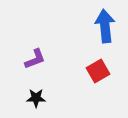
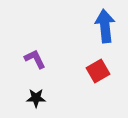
purple L-shape: rotated 95 degrees counterclockwise
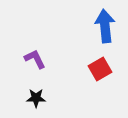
red square: moved 2 px right, 2 px up
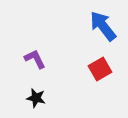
blue arrow: moved 2 px left; rotated 32 degrees counterclockwise
black star: rotated 12 degrees clockwise
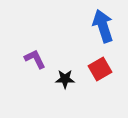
blue arrow: rotated 20 degrees clockwise
black star: moved 29 px right, 19 px up; rotated 12 degrees counterclockwise
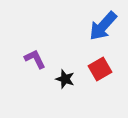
blue arrow: rotated 120 degrees counterclockwise
black star: rotated 18 degrees clockwise
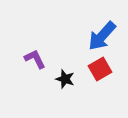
blue arrow: moved 1 px left, 10 px down
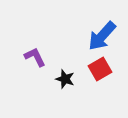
purple L-shape: moved 2 px up
